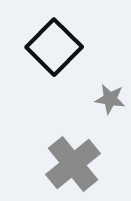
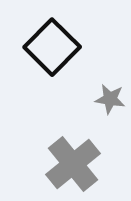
black square: moved 2 px left
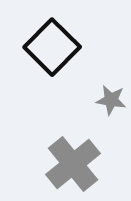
gray star: moved 1 px right, 1 px down
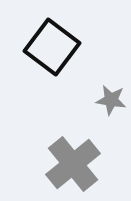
black square: rotated 8 degrees counterclockwise
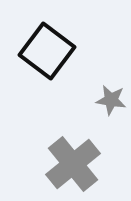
black square: moved 5 px left, 4 px down
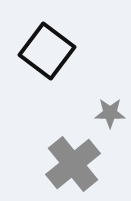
gray star: moved 1 px left, 13 px down; rotated 8 degrees counterclockwise
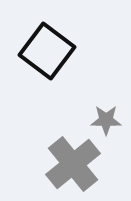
gray star: moved 4 px left, 7 px down
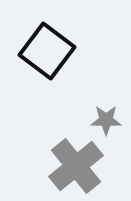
gray cross: moved 3 px right, 2 px down
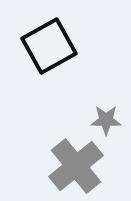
black square: moved 2 px right, 5 px up; rotated 24 degrees clockwise
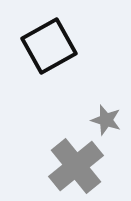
gray star: rotated 16 degrees clockwise
